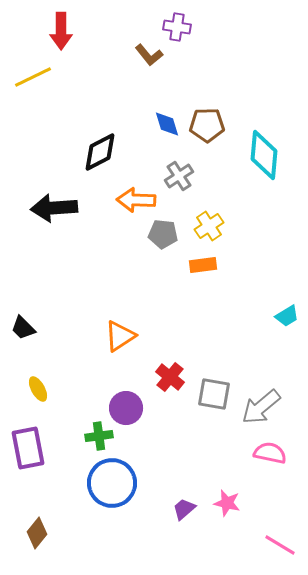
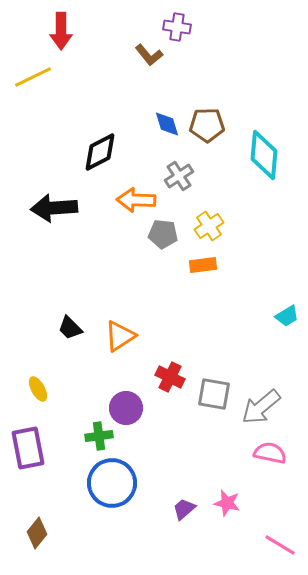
black trapezoid: moved 47 px right
red cross: rotated 12 degrees counterclockwise
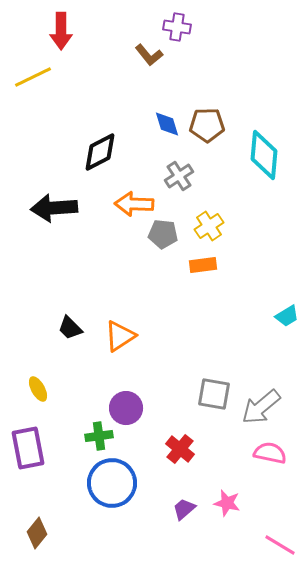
orange arrow: moved 2 px left, 4 px down
red cross: moved 10 px right, 72 px down; rotated 12 degrees clockwise
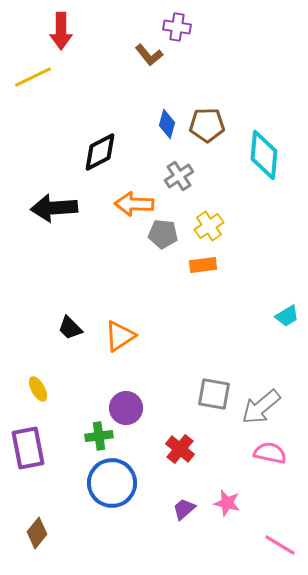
blue diamond: rotated 32 degrees clockwise
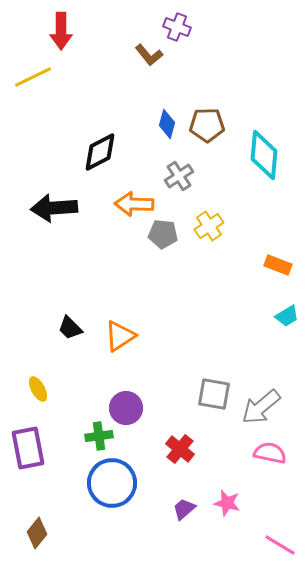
purple cross: rotated 12 degrees clockwise
orange rectangle: moved 75 px right; rotated 28 degrees clockwise
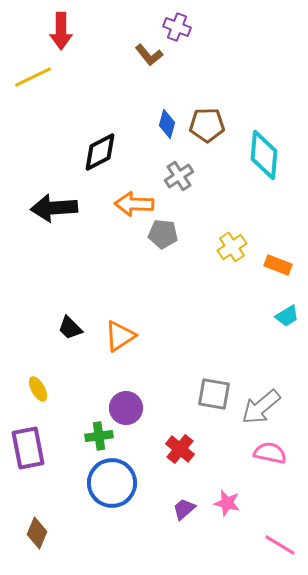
yellow cross: moved 23 px right, 21 px down
brown diamond: rotated 16 degrees counterclockwise
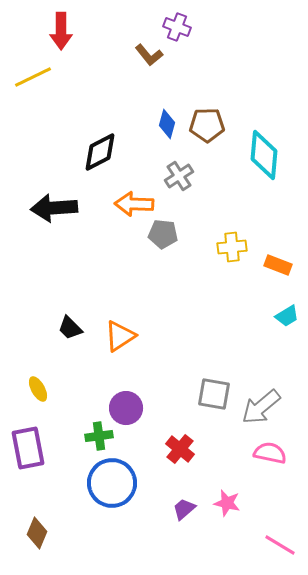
yellow cross: rotated 28 degrees clockwise
